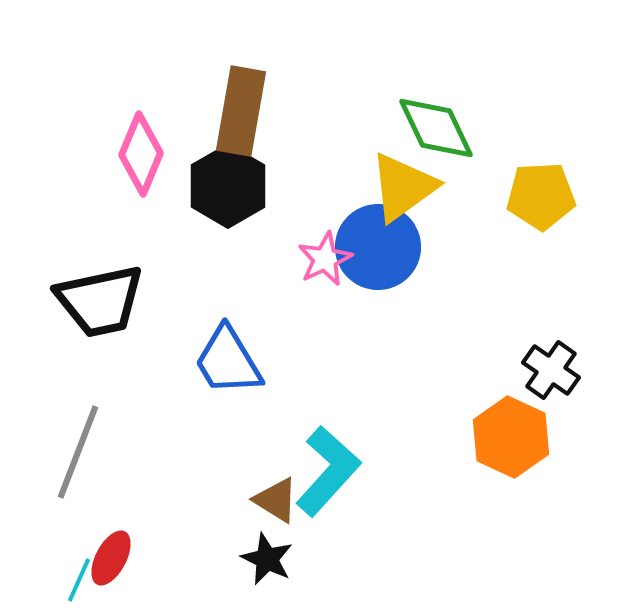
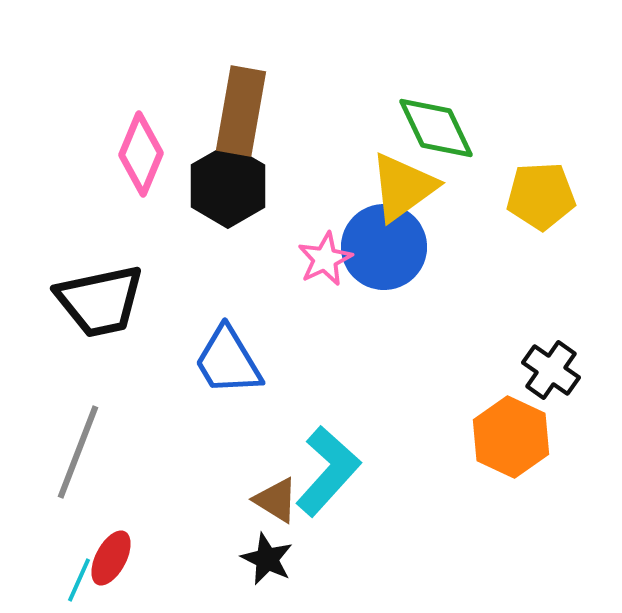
blue circle: moved 6 px right
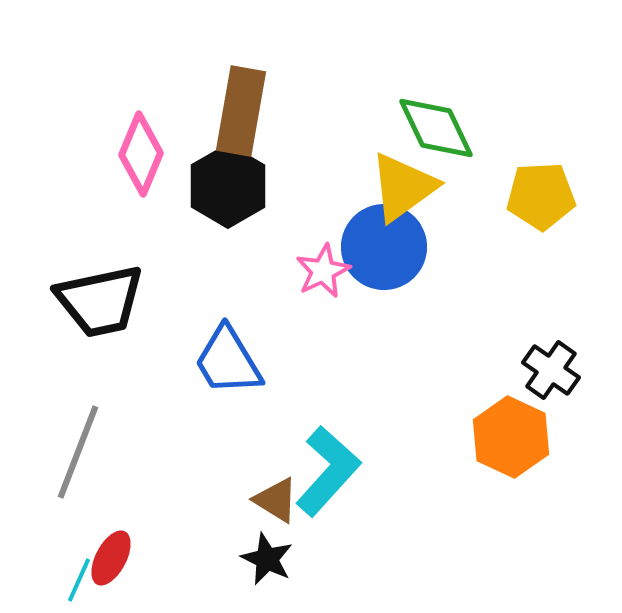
pink star: moved 2 px left, 12 px down
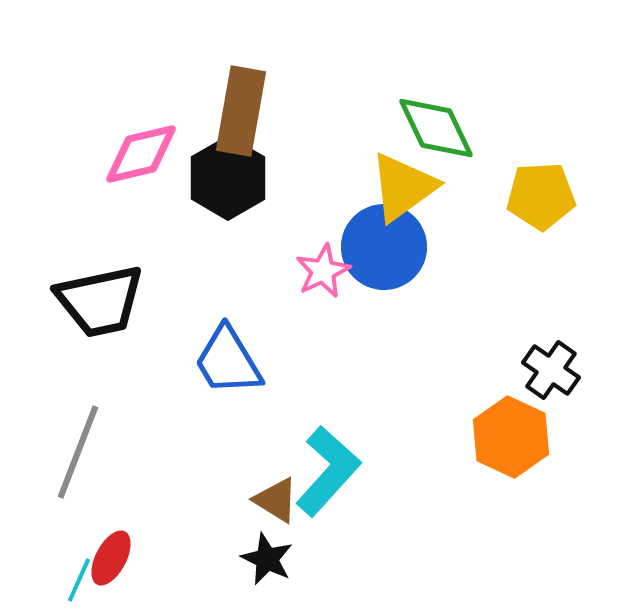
pink diamond: rotated 54 degrees clockwise
black hexagon: moved 8 px up
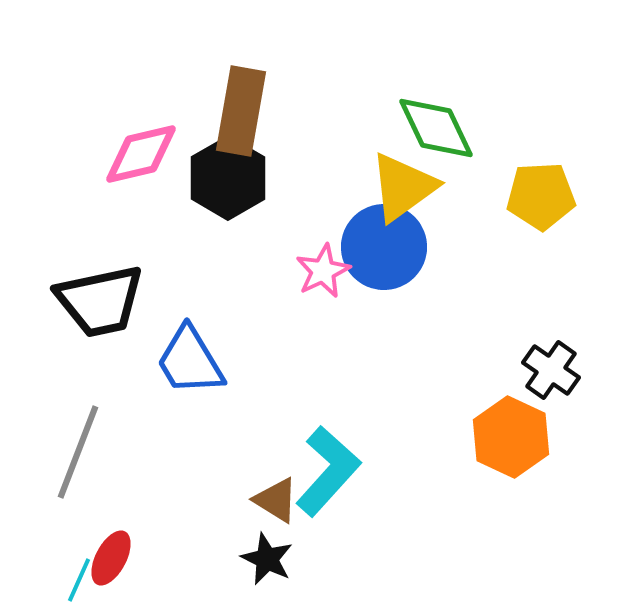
blue trapezoid: moved 38 px left
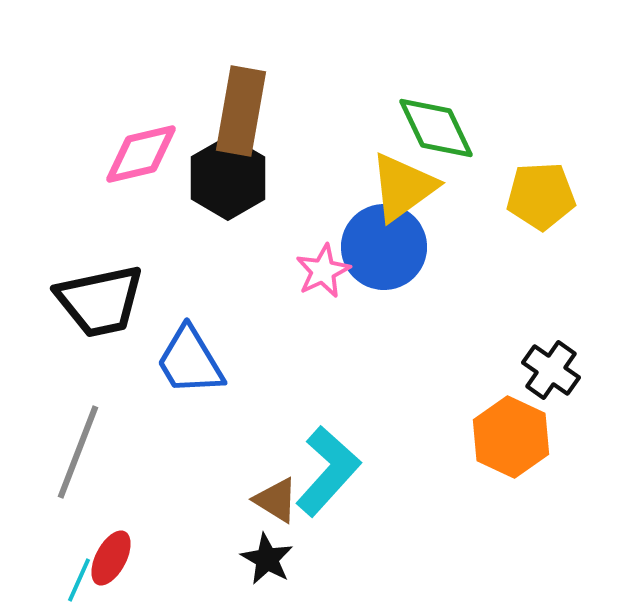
black star: rotated 4 degrees clockwise
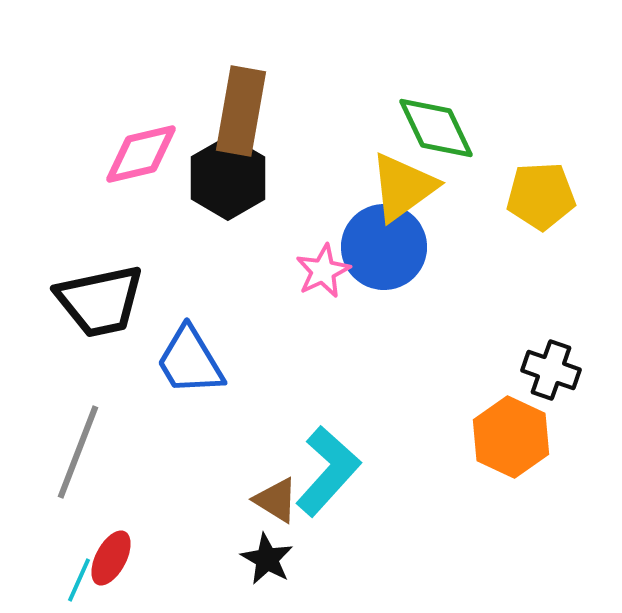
black cross: rotated 16 degrees counterclockwise
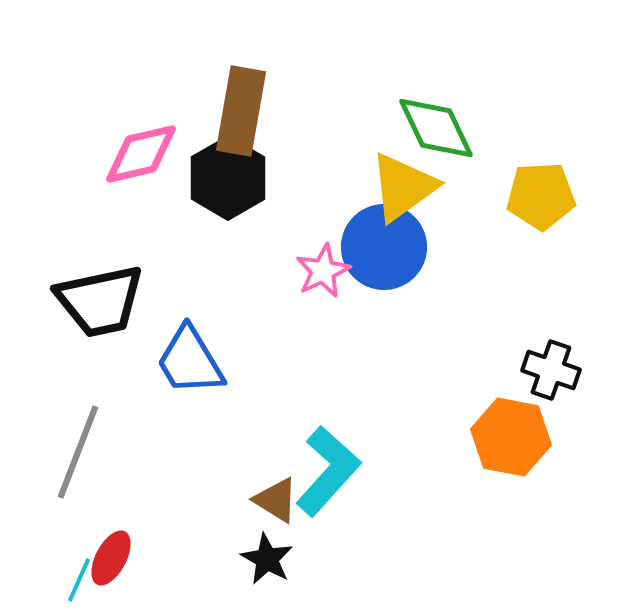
orange hexagon: rotated 14 degrees counterclockwise
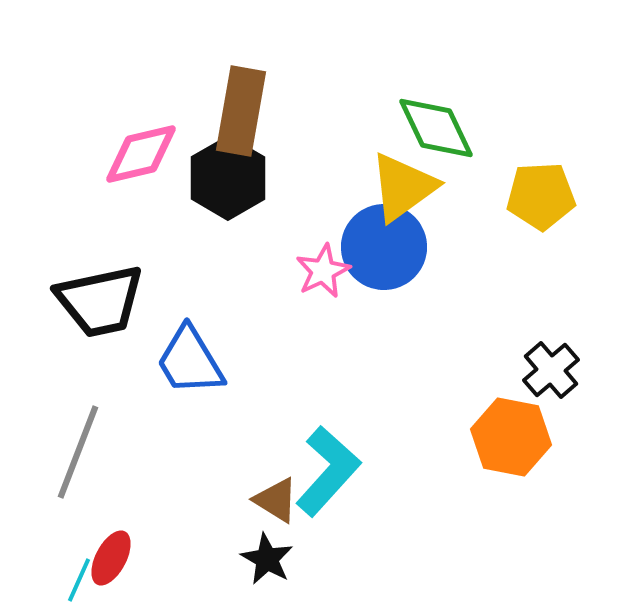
black cross: rotated 30 degrees clockwise
